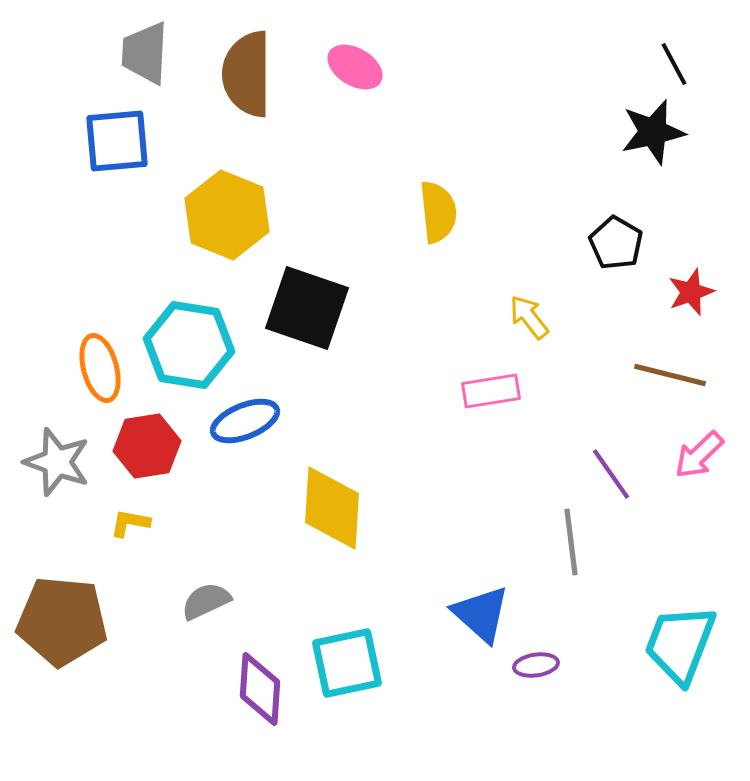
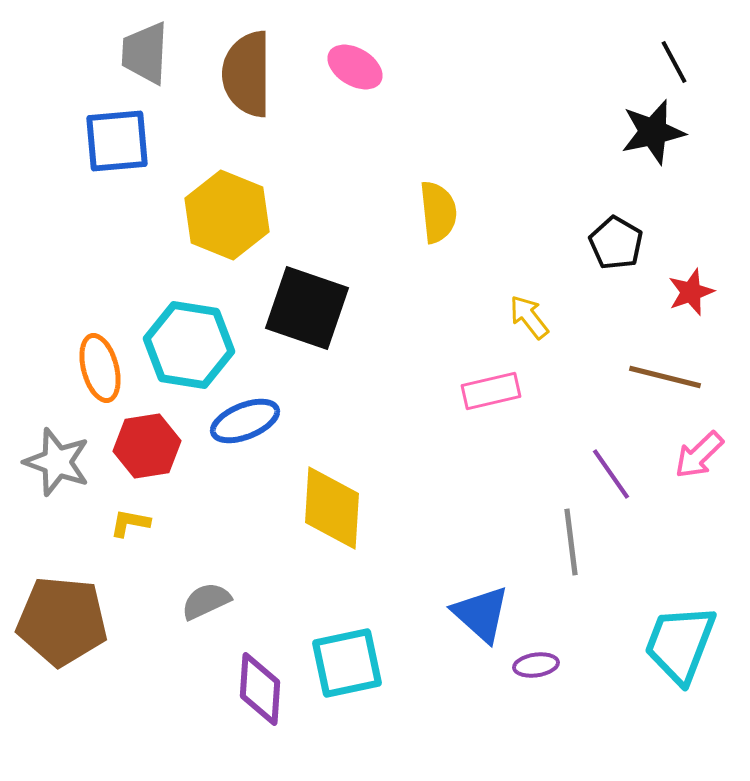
black line: moved 2 px up
brown line: moved 5 px left, 2 px down
pink rectangle: rotated 4 degrees counterclockwise
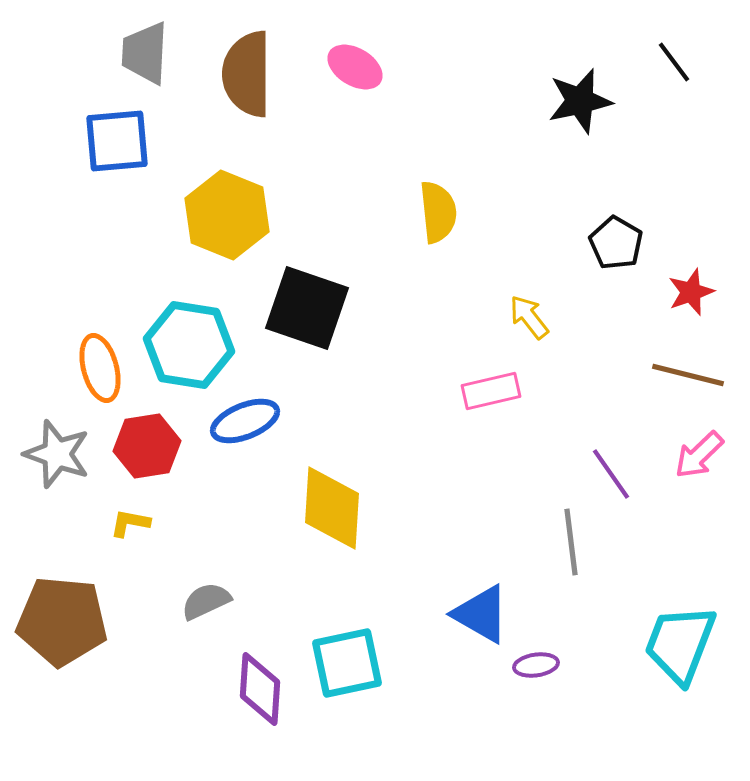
black line: rotated 9 degrees counterclockwise
black star: moved 73 px left, 31 px up
brown line: moved 23 px right, 2 px up
gray star: moved 8 px up
blue triangle: rotated 12 degrees counterclockwise
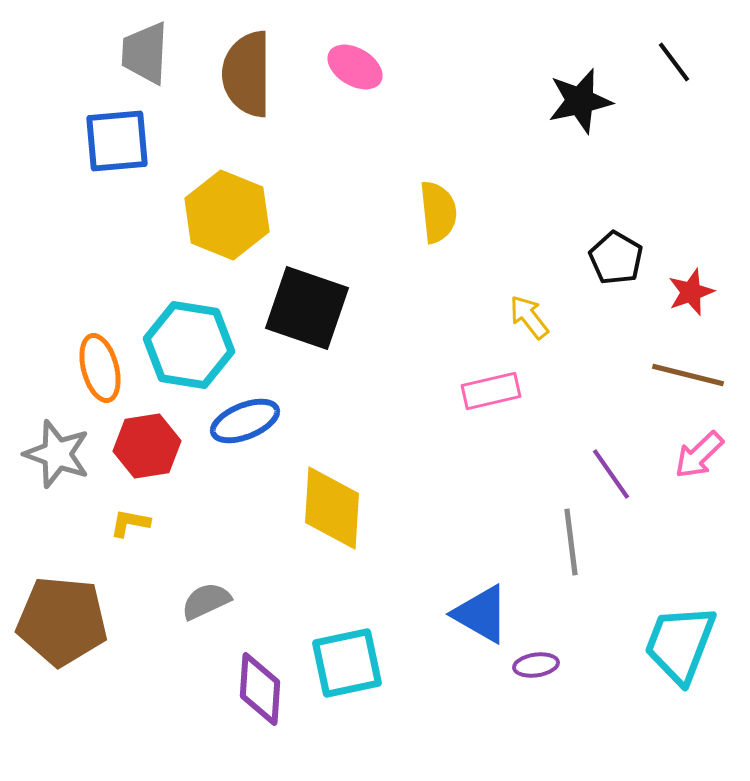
black pentagon: moved 15 px down
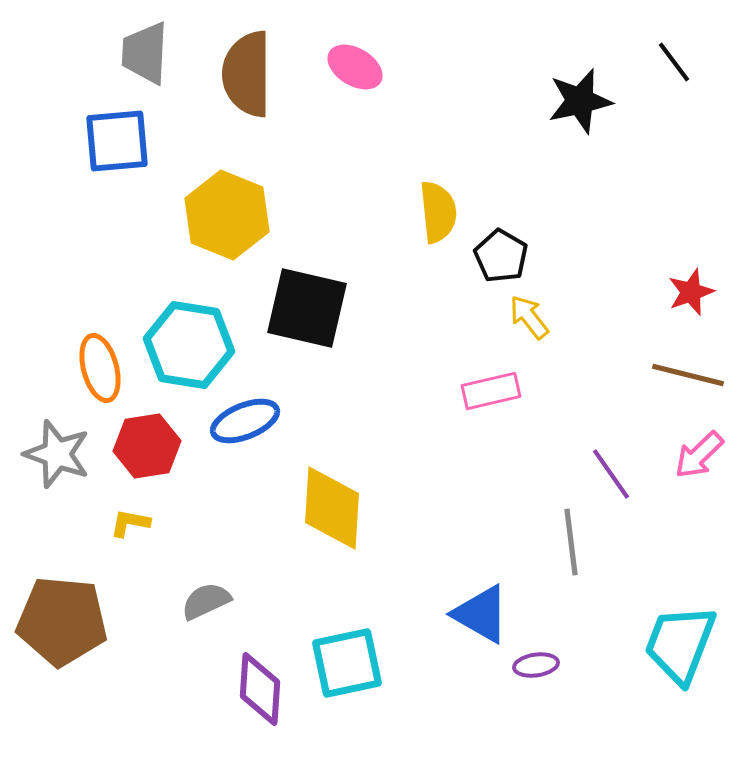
black pentagon: moved 115 px left, 2 px up
black square: rotated 6 degrees counterclockwise
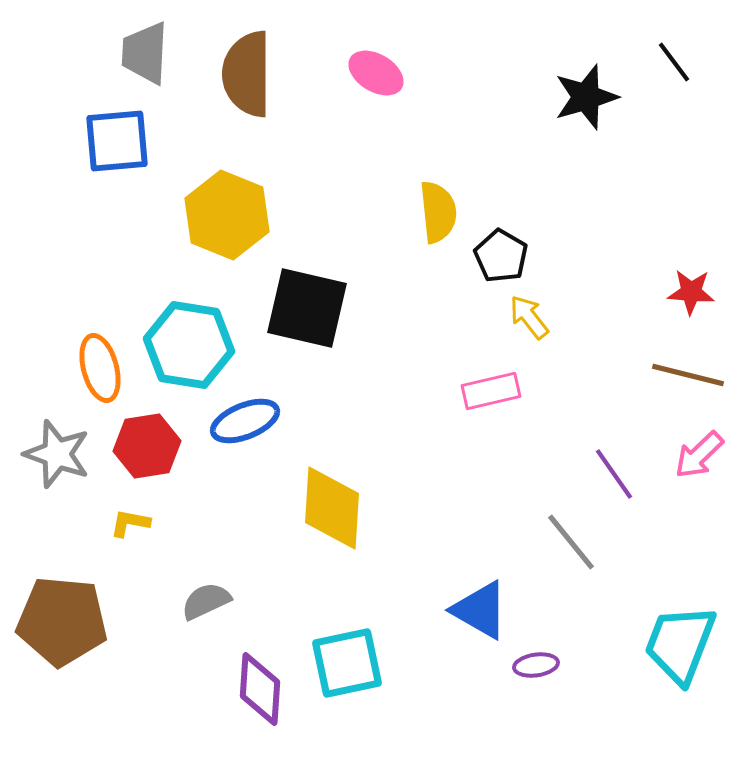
pink ellipse: moved 21 px right, 6 px down
black star: moved 6 px right, 4 px up; rotated 4 degrees counterclockwise
red star: rotated 24 degrees clockwise
purple line: moved 3 px right
gray line: rotated 32 degrees counterclockwise
blue triangle: moved 1 px left, 4 px up
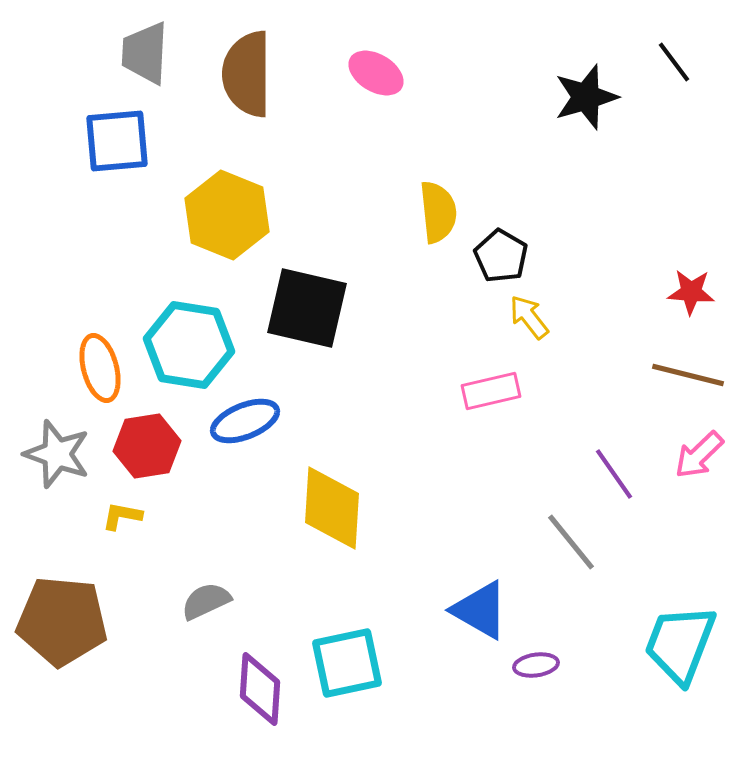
yellow L-shape: moved 8 px left, 7 px up
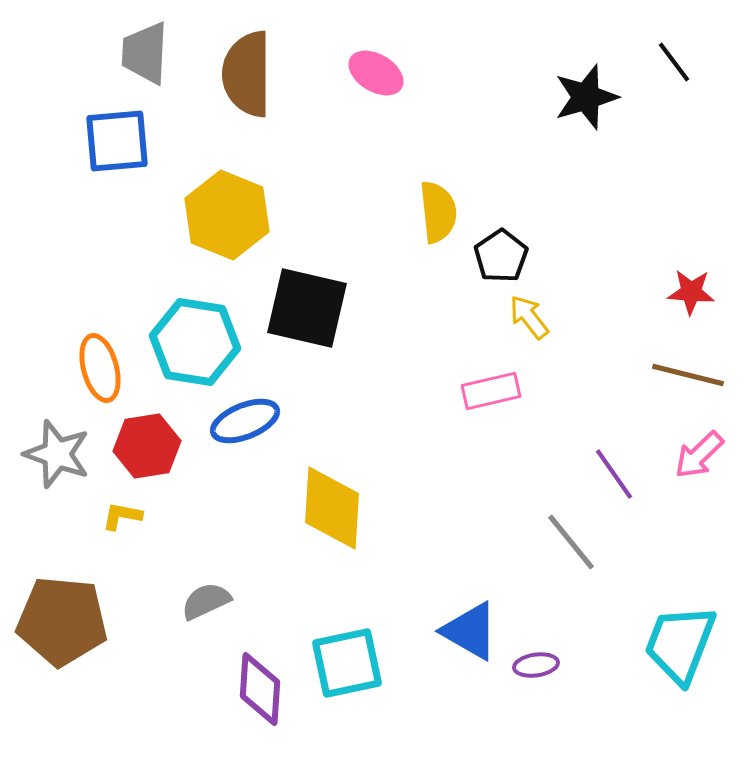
black pentagon: rotated 8 degrees clockwise
cyan hexagon: moved 6 px right, 3 px up
blue triangle: moved 10 px left, 21 px down
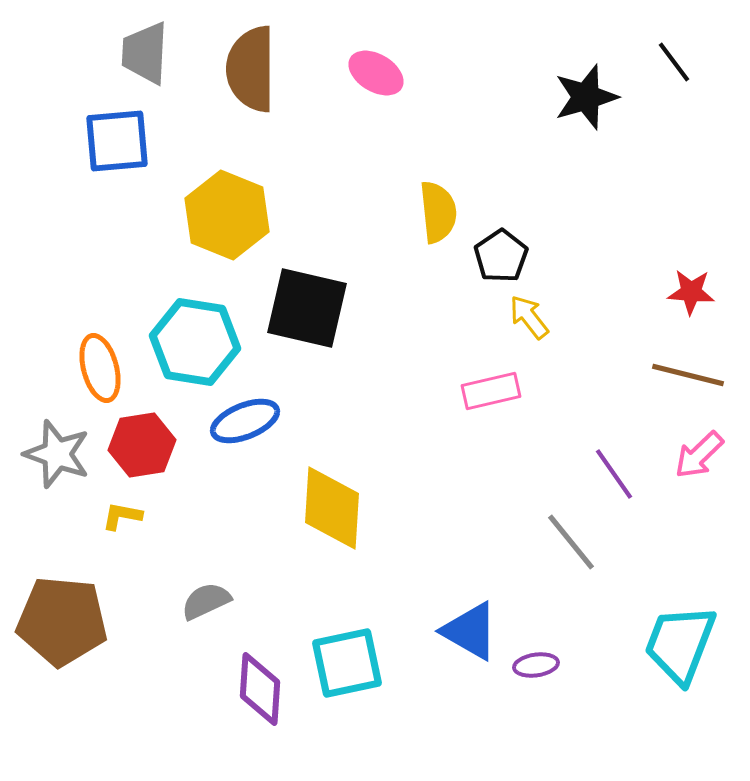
brown semicircle: moved 4 px right, 5 px up
red hexagon: moved 5 px left, 1 px up
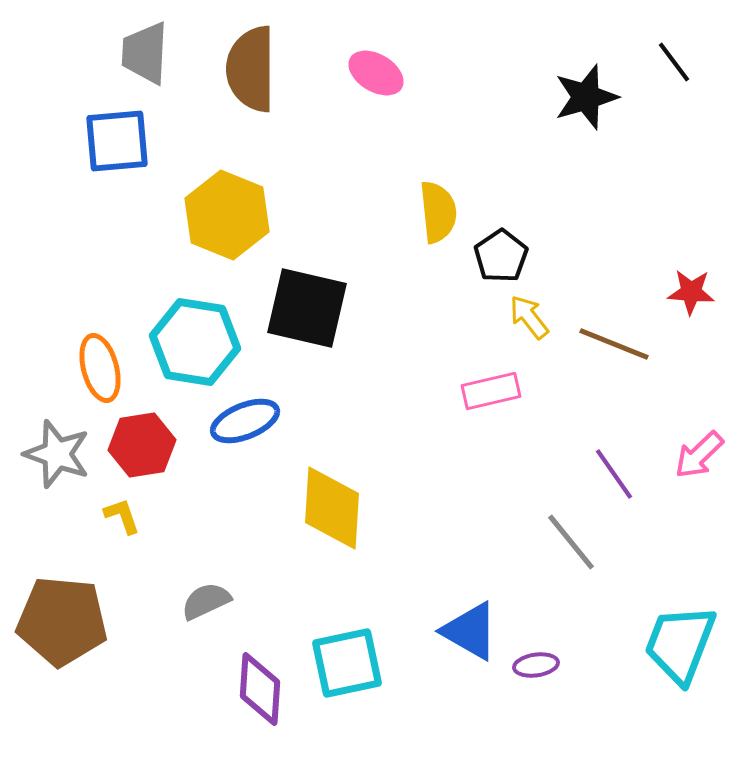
brown line: moved 74 px left, 31 px up; rotated 8 degrees clockwise
yellow L-shape: rotated 60 degrees clockwise
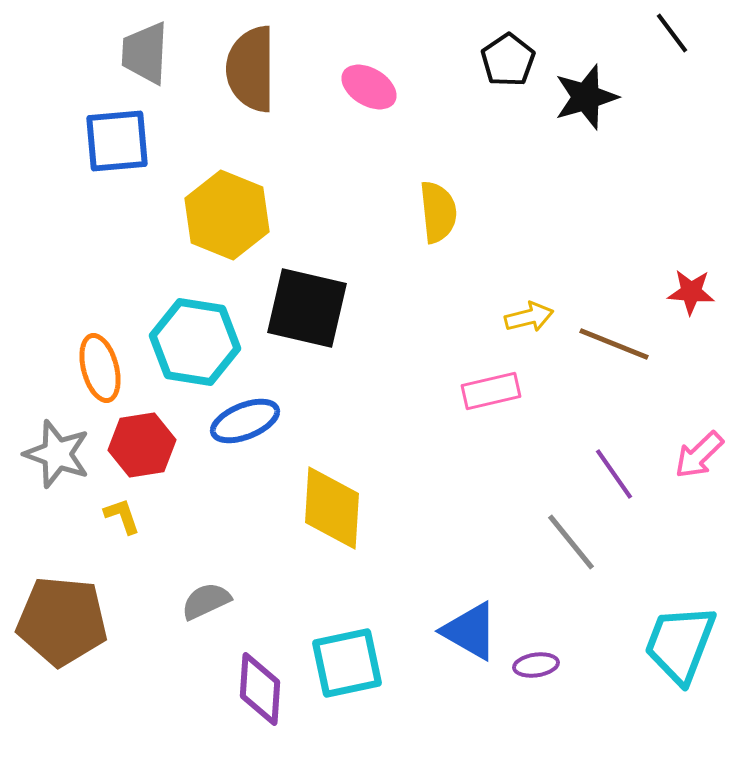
black line: moved 2 px left, 29 px up
pink ellipse: moved 7 px left, 14 px down
black pentagon: moved 7 px right, 196 px up
yellow arrow: rotated 114 degrees clockwise
